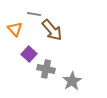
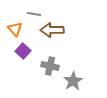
brown arrow: rotated 130 degrees clockwise
purple square: moved 6 px left, 3 px up
gray cross: moved 4 px right, 3 px up
gray star: moved 1 px right
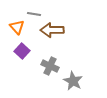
orange triangle: moved 2 px right, 2 px up
purple square: moved 1 px left
gray cross: rotated 12 degrees clockwise
gray star: rotated 12 degrees counterclockwise
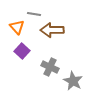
gray cross: moved 1 px down
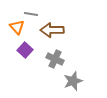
gray line: moved 3 px left
purple square: moved 3 px right, 1 px up
gray cross: moved 5 px right, 8 px up
gray star: rotated 24 degrees clockwise
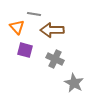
gray line: moved 3 px right
purple square: rotated 28 degrees counterclockwise
gray star: moved 1 px right, 2 px down; rotated 24 degrees counterclockwise
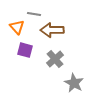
gray cross: rotated 24 degrees clockwise
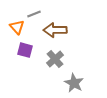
gray line: rotated 32 degrees counterclockwise
brown arrow: moved 3 px right
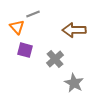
gray line: moved 1 px left
brown arrow: moved 19 px right
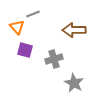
gray cross: moved 1 px left; rotated 24 degrees clockwise
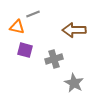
orange triangle: rotated 35 degrees counterclockwise
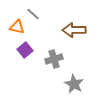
gray line: rotated 64 degrees clockwise
purple square: rotated 35 degrees clockwise
gray star: moved 1 px down
